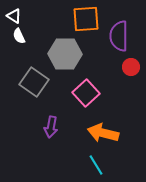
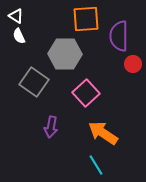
white triangle: moved 2 px right
red circle: moved 2 px right, 3 px up
orange arrow: rotated 20 degrees clockwise
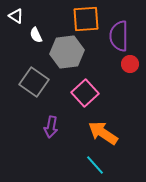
white semicircle: moved 17 px right, 1 px up
gray hexagon: moved 2 px right, 2 px up; rotated 8 degrees counterclockwise
red circle: moved 3 px left
pink square: moved 1 px left
cyan line: moved 1 px left; rotated 10 degrees counterclockwise
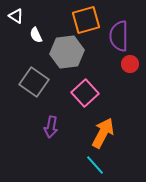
orange square: moved 1 px down; rotated 12 degrees counterclockwise
orange arrow: rotated 84 degrees clockwise
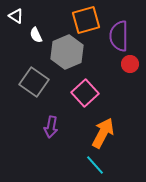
gray hexagon: rotated 16 degrees counterclockwise
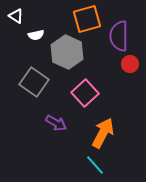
orange square: moved 1 px right, 1 px up
white semicircle: rotated 77 degrees counterclockwise
gray hexagon: rotated 12 degrees counterclockwise
purple arrow: moved 5 px right, 4 px up; rotated 70 degrees counterclockwise
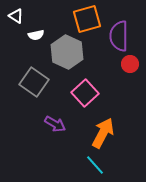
purple arrow: moved 1 px left, 1 px down
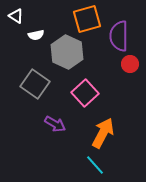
gray square: moved 1 px right, 2 px down
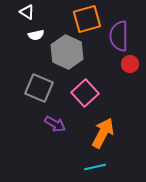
white triangle: moved 11 px right, 4 px up
gray square: moved 4 px right, 4 px down; rotated 12 degrees counterclockwise
cyan line: moved 2 px down; rotated 60 degrees counterclockwise
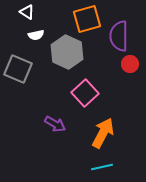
gray square: moved 21 px left, 19 px up
cyan line: moved 7 px right
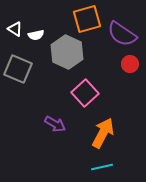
white triangle: moved 12 px left, 17 px down
purple semicircle: moved 3 px right, 2 px up; rotated 56 degrees counterclockwise
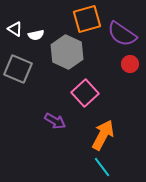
purple arrow: moved 3 px up
orange arrow: moved 2 px down
cyan line: rotated 65 degrees clockwise
